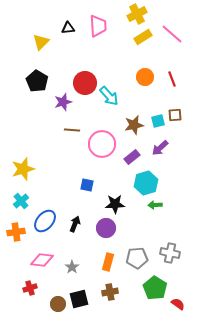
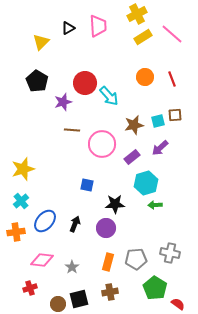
black triangle: rotated 24 degrees counterclockwise
gray pentagon: moved 1 px left, 1 px down
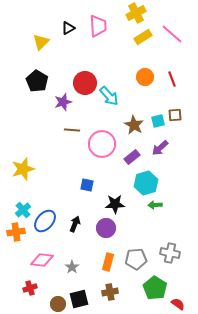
yellow cross: moved 1 px left, 1 px up
brown star: rotated 30 degrees counterclockwise
cyan cross: moved 2 px right, 9 px down
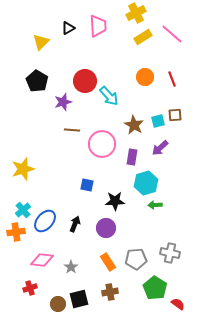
red circle: moved 2 px up
purple rectangle: rotated 42 degrees counterclockwise
black star: moved 3 px up
orange rectangle: rotated 48 degrees counterclockwise
gray star: moved 1 px left
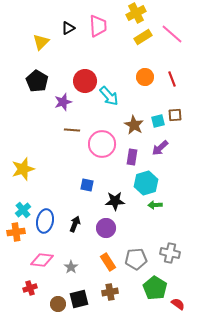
blue ellipse: rotated 30 degrees counterclockwise
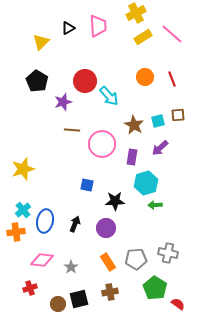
brown square: moved 3 px right
gray cross: moved 2 px left
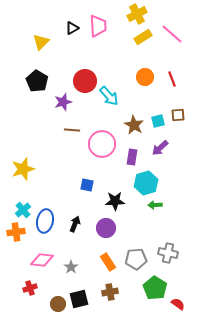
yellow cross: moved 1 px right, 1 px down
black triangle: moved 4 px right
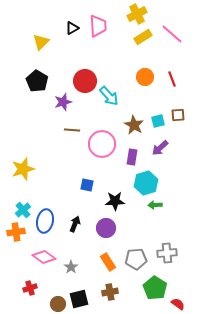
gray cross: moved 1 px left; rotated 18 degrees counterclockwise
pink diamond: moved 2 px right, 3 px up; rotated 30 degrees clockwise
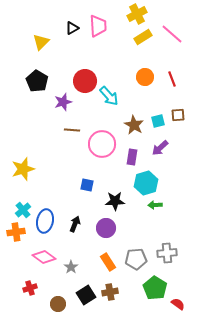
black square: moved 7 px right, 4 px up; rotated 18 degrees counterclockwise
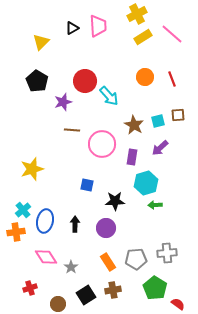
yellow star: moved 9 px right
black arrow: rotated 21 degrees counterclockwise
pink diamond: moved 2 px right; rotated 20 degrees clockwise
brown cross: moved 3 px right, 2 px up
